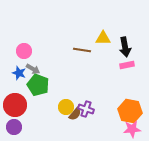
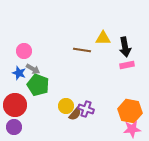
yellow circle: moved 1 px up
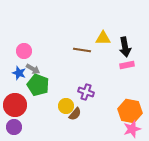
purple cross: moved 17 px up
pink star: rotated 12 degrees counterclockwise
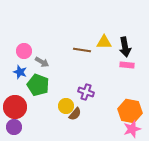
yellow triangle: moved 1 px right, 4 px down
pink rectangle: rotated 16 degrees clockwise
gray arrow: moved 9 px right, 7 px up
blue star: moved 1 px right, 1 px up
red circle: moved 2 px down
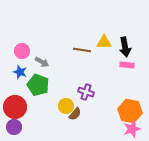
pink circle: moved 2 px left
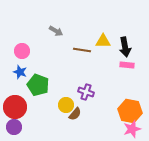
yellow triangle: moved 1 px left, 1 px up
gray arrow: moved 14 px right, 31 px up
yellow circle: moved 1 px up
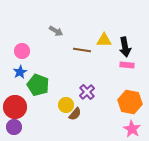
yellow triangle: moved 1 px right, 1 px up
blue star: rotated 24 degrees clockwise
purple cross: moved 1 px right; rotated 28 degrees clockwise
orange hexagon: moved 9 px up
pink star: rotated 24 degrees counterclockwise
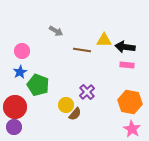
black arrow: rotated 108 degrees clockwise
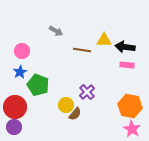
orange hexagon: moved 4 px down
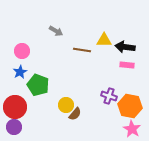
purple cross: moved 22 px right, 4 px down; rotated 28 degrees counterclockwise
